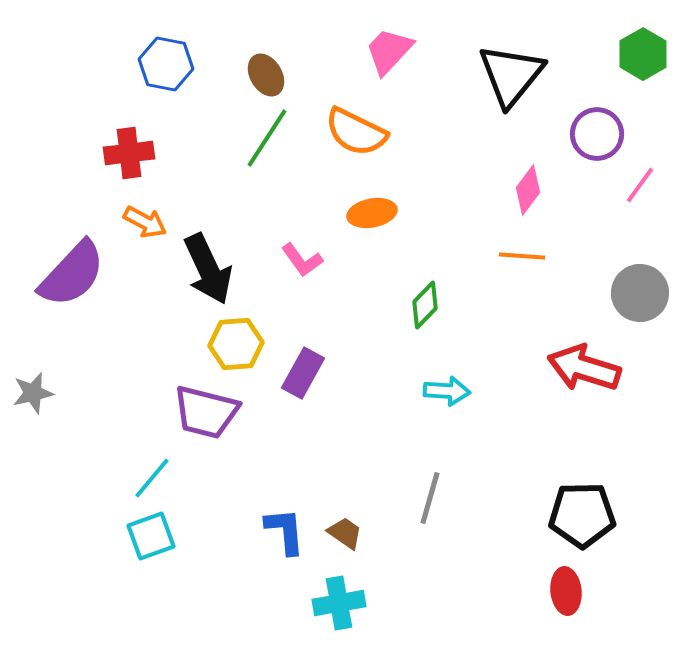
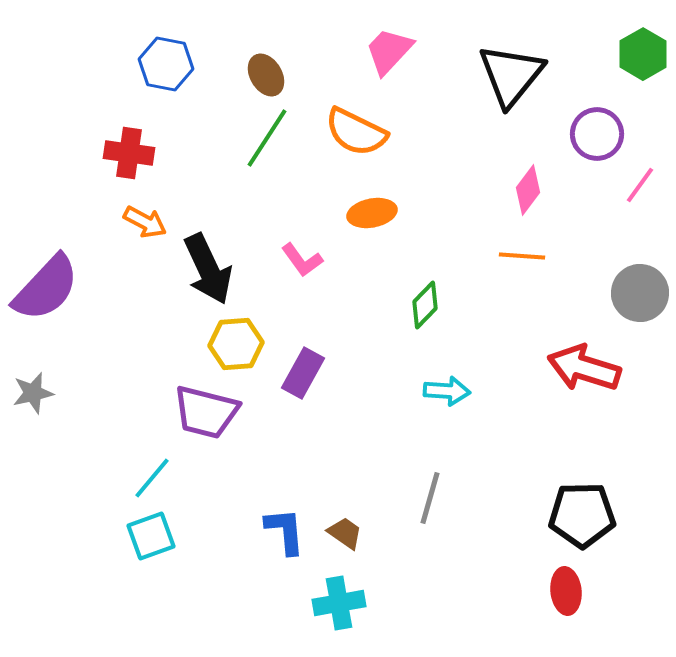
red cross: rotated 15 degrees clockwise
purple semicircle: moved 26 px left, 14 px down
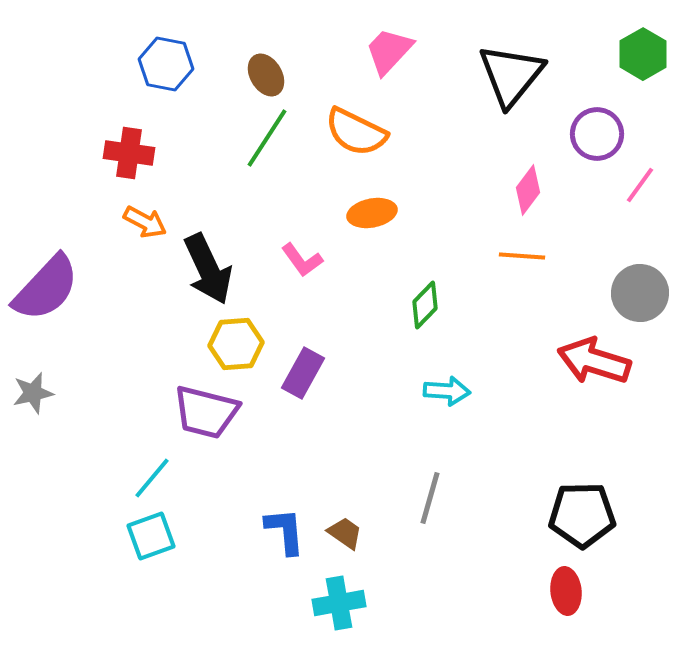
red arrow: moved 10 px right, 7 px up
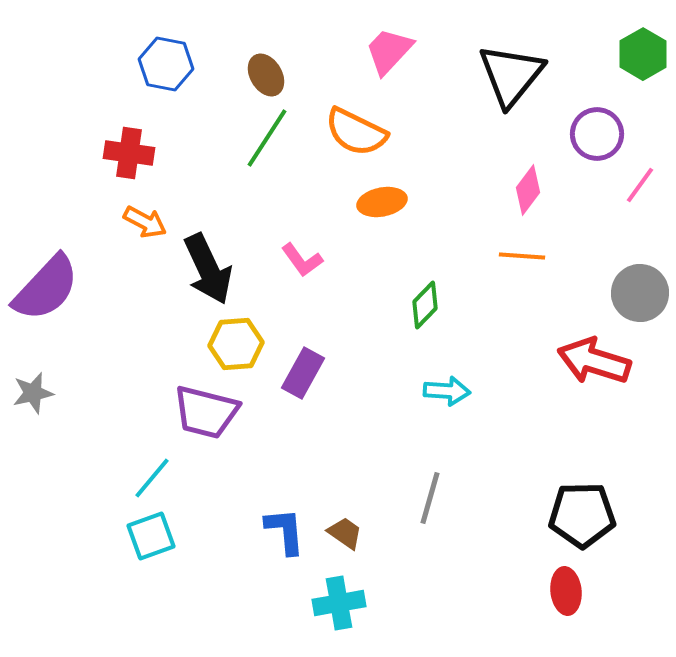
orange ellipse: moved 10 px right, 11 px up
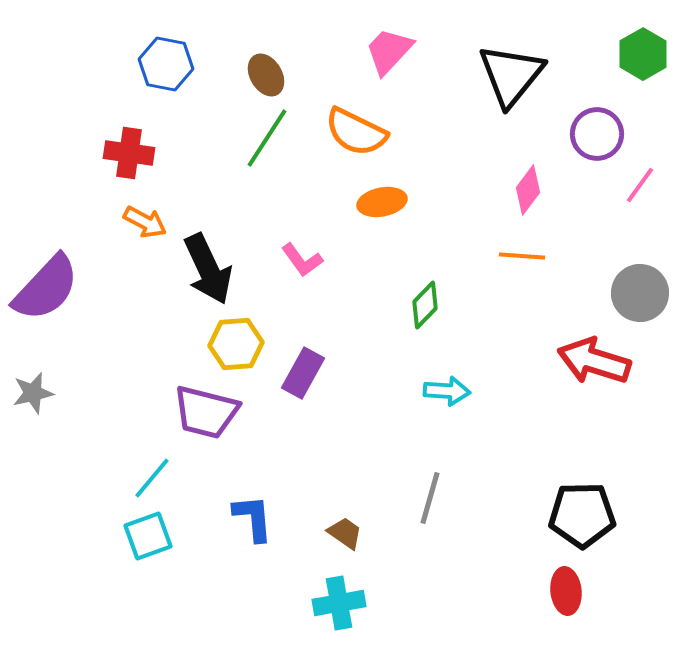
blue L-shape: moved 32 px left, 13 px up
cyan square: moved 3 px left
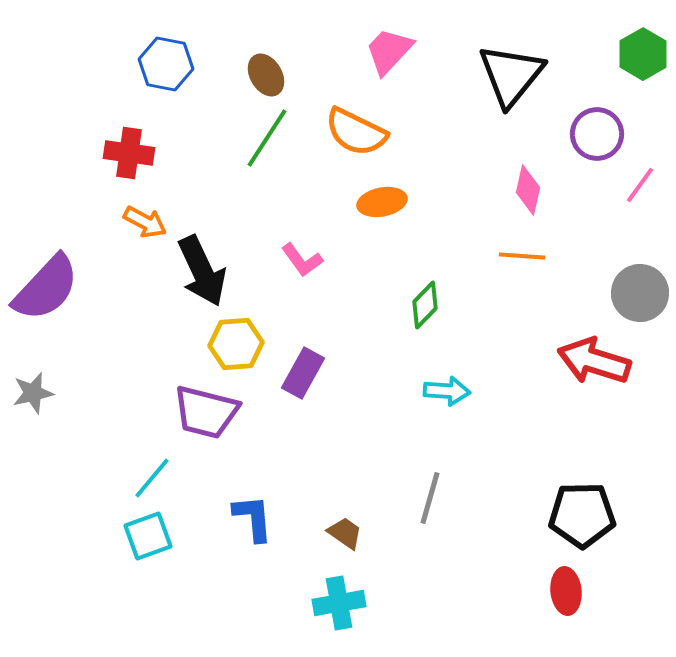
pink diamond: rotated 24 degrees counterclockwise
black arrow: moved 6 px left, 2 px down
